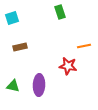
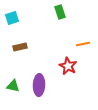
orange line: moved 1 px left, 2 px up
red star: rotated 18 degrees clockwise
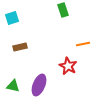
green rectangle: moved 3 px right, 2 px up
purple ellipse: rotated 20 degrees clockwise
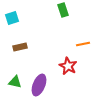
green triangle: moved 2 px right, 4 px up
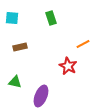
green rectangle: moved 12 px left, 8 px down
cyan square: rotated 24 degrees clockwise
orange line: rotated 16 degrees counterclockwise
purple ellipse: moved 2 px right, 11 px down
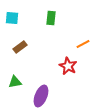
green rectangle: rotated 24 degrees clockwise
brown rectangle: rotated 24 degrees counterclockwise
green triangle: rotated 24 degrees counterclockwise
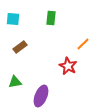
cyan square: moved 1 px right, 1 px down
orange line: rotated 16 degrees counterclockwise
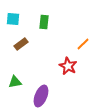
green rectangle: moved 7 px left, 4 px down
brown rectangle: moved 1 px right, 3 px up
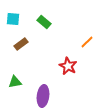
green rectangle: rotated 56 degrees counterclockwise
orange line: moved 4 px right, 2 px up
purple ellipse: moved 2 px right; rotated 15 degrees counterclockwise
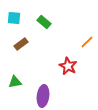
cyan square: moved 1 px right, 1 px up
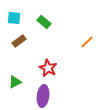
brown rectangle: moved 2 px left, 3 px up
red star: moved 20 px left, 2 px down
green triangle: rotated 16 degrees counterclockwise
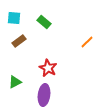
purple ellipse: moved 1 px right, 1 px up
